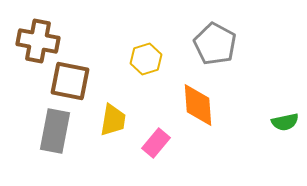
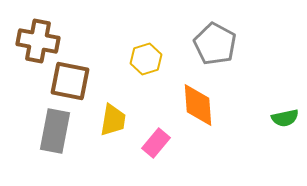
green semicircle: moved 4 px up
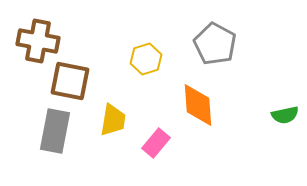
green semicircle: moved 3 px up
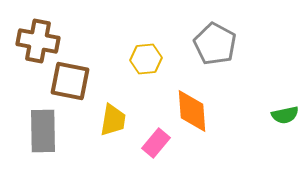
yellow hexagon: rotated 12 degrees clockwise
orange diamond: moved 6 px left, 6 px down
gray rectangle: moved 12 px left; rotated 12 degrees counterclockwise
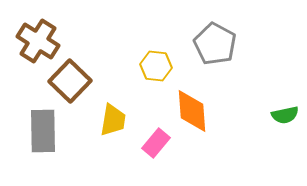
brown cross: rotated 21 degrees clockwise
yellow hexagon: moved 10 px right, 7 px down; rotated 12 degrees clockwise
brown square: rotated 33 degrees clockwise
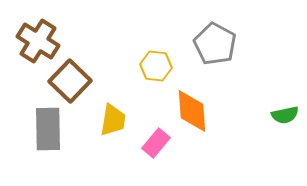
gray rectangle: moved 5 px right, 2 px up
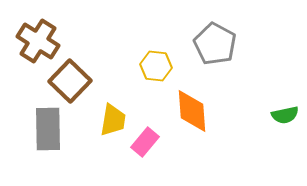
pink rectangle: moved 11 px left, 1 px up
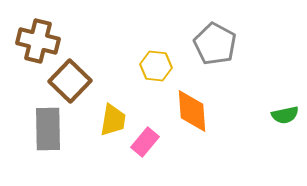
brown cross: rotated 18 degrees counterclockwise
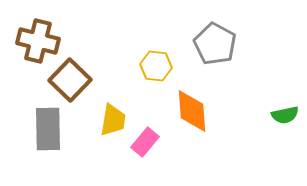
brown square: moved 1 px up
